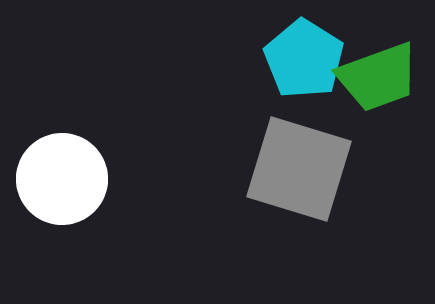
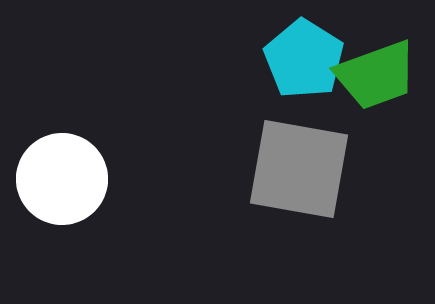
green trapezoid: moved 2 px left, 2 px up
gray square: rotated 7 degrees counterclockwise
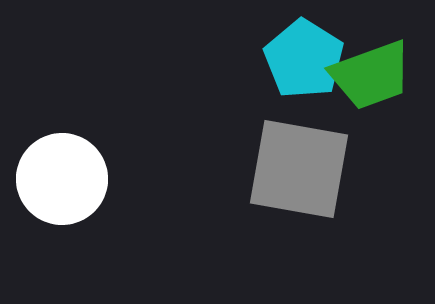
green trapezoid: moved 5 px left
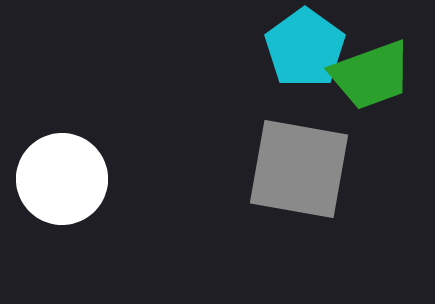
cyan pentagon: moved 1 px right, 11 px up; rotated 4 degrees clockwise
